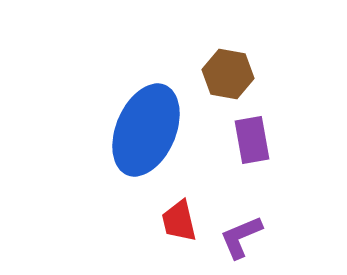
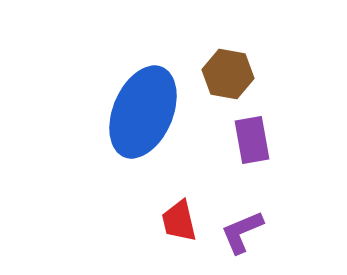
blue ellipse: moved 3 px left, 18 px up
purple L-shape: moved 1 px right, 5 px up
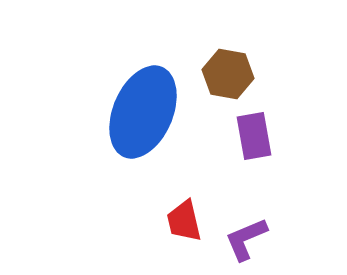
purple rectangle: moved 2 px right, 4 px up
red trapezoid: moved 5 px right
purple L-shape: moved 4 px right, 7 px down
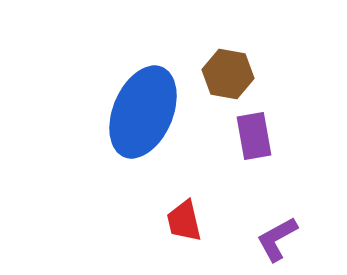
purple L-shape: moved 31 px right; rotated 6 degrees counterclockwise
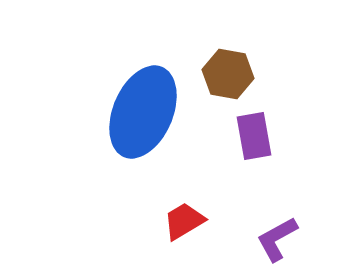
red trapezoid: rotated 72 degrees clockwise
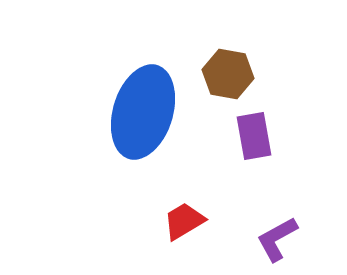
blue ellipse: rotated 6 degrees counterclockwise
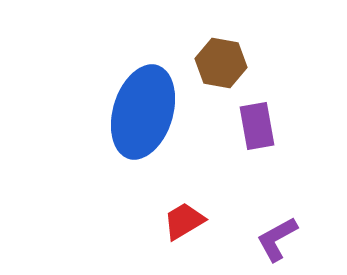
brown hexagon: moved 7 px left, 11 px up
purple rectangle: moved 3 px right, 10 px up
